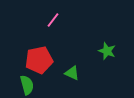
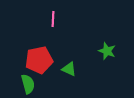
pink line: moved 1 px up; rotated 35 degrees counterclockwise
green triangle: moved 3 px left, 4 px up
green semicircle: moved 1 px right, 1 px up
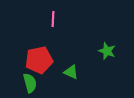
green triangle: moved 2 px right, 3 px down
green semicircle: moved 2 px right, 1 px up
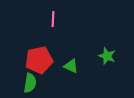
green star: moved 5 px down
green triangle: moved 6 px up
green semicircle: rotated 24 degrees clockwise
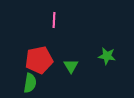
pink line: moved 1 px right, 1 px down
green star: rotated 12 degrees counterclockwise
green triangle: rotated 35 degrees clockwise
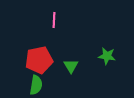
green semicircle: moved 6 px right, 2 px down
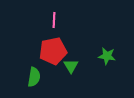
red pentagon: moved 14 px right, 9 px up
green semicircle: moved 2 px left, 8 px up
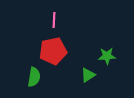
green star: rotated 12 degrees counterclockwise
green triangle: moved 17 px right, 9 px down; rotated 28 degrees clockwise
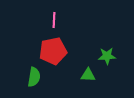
green triangle: rotated 35 degrees clockwise
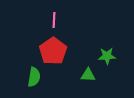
red pentagon: rotated 24 degrees counterclockwise
